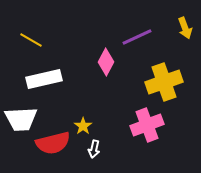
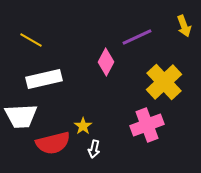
yellow arrow: moved 1 px left, 2 px up
yellow cross: rotated 24 degrees counterclockwise
white trapezoid: moved 3 px up
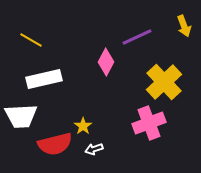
pink cross: moved 2 px right, 2 px up
red semicircle: moved 2 px right, 1 px down
white arrow: rotated 60 degrees clockwise
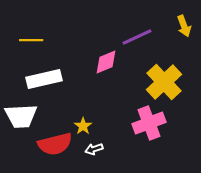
yellow line: rotated 30 degrees counterclockwise
pink diamond: rotated 40 degrees clockwise
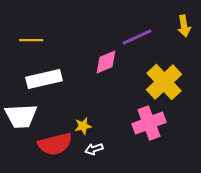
yellow arrow: rotated 10 degrees clockwise
yellow star: rotated 24 degrees clockwise
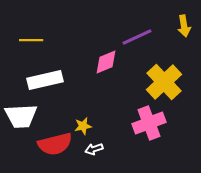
white rectangle: moved 1 px right, 1 px down
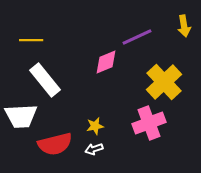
white rectangle: rotated 64 degrees clockwise
yellow star: moved 12 px right
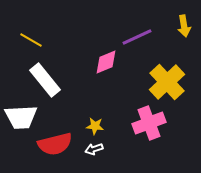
yellow line: rotated 30 degrees clockwise
yellow cross: moved 3 px right
white trapezoid: moved 1 px down
yellow star: rotated 18 degrees clockwise
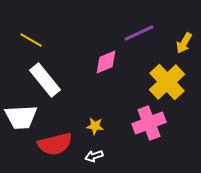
yellow arrow: moved 17 px down; rotated 40 degrees clockwise
purple line: moved 2 px right, 4 px up
white arrow: moved 7 px down
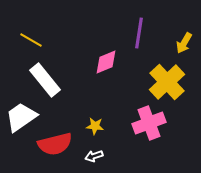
purple line: rotated 56 degrees counterclockwise
white trapezoid: rotated 148 degrees clockwise
